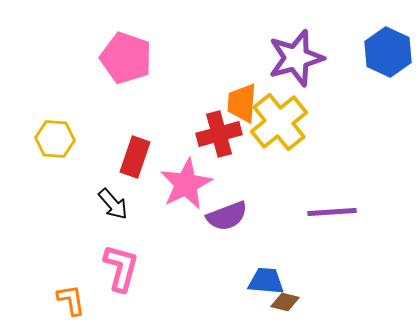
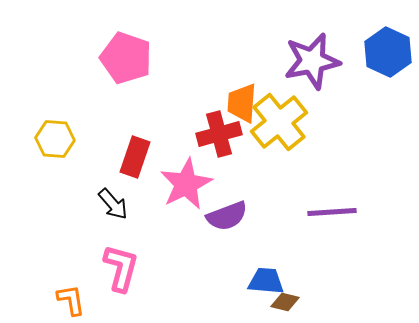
purple star: moved 16 px right, 3 px down; rotated 4 degrees clockwise
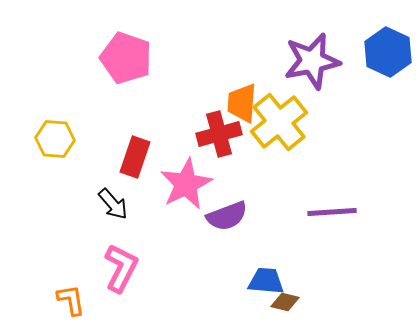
pink L-shape: rotated 12 degrees clockwise
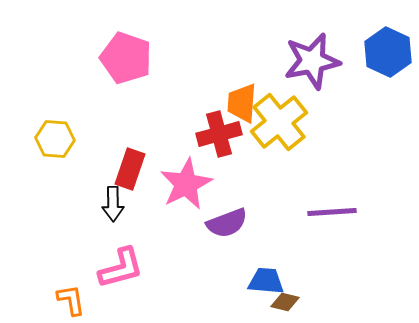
red rectangle: moved 5 px left, 12 px down
black arrow: rotated 40 degrees clockwise
purple semicircle: moved 7 px down
pink L-shape: rotated 48 degrees clockwise
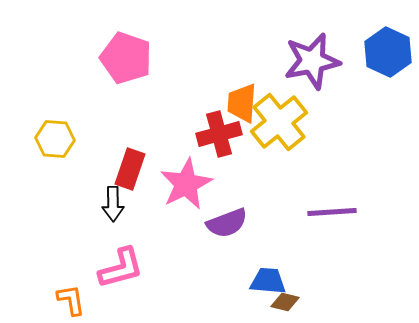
blue trapezoid: moved 2 px right
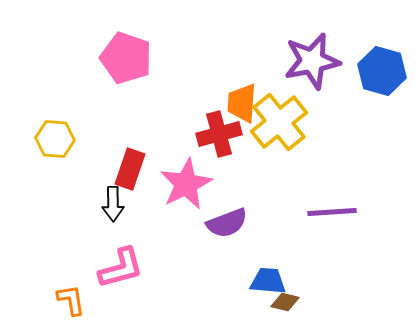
blue hexagon: moved 6 px left, 19 px down; rotated 9 degrees counterclockwise
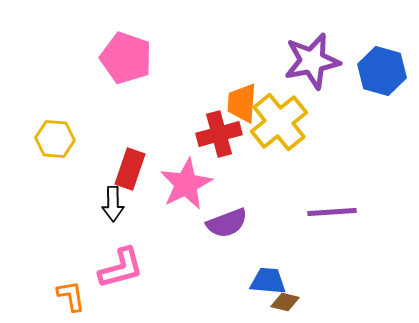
orange L-shape: moved 4 px up
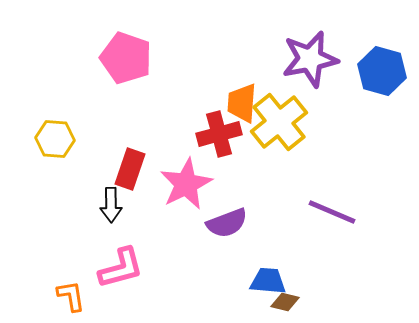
purple star: moved 2 px left, 2 px up
black arrow: moved 2 px left, 1 px down
purple line: rotated 27 degrees clockwise
